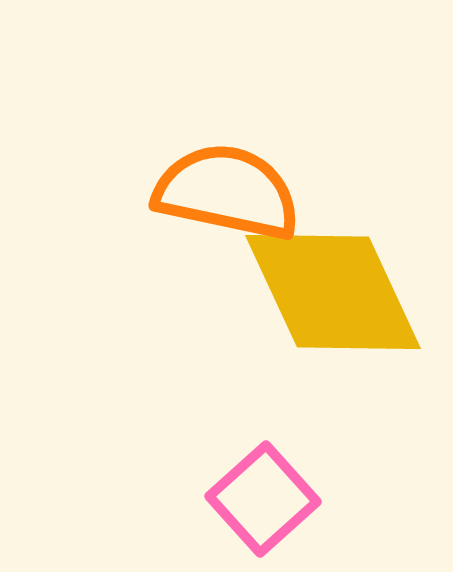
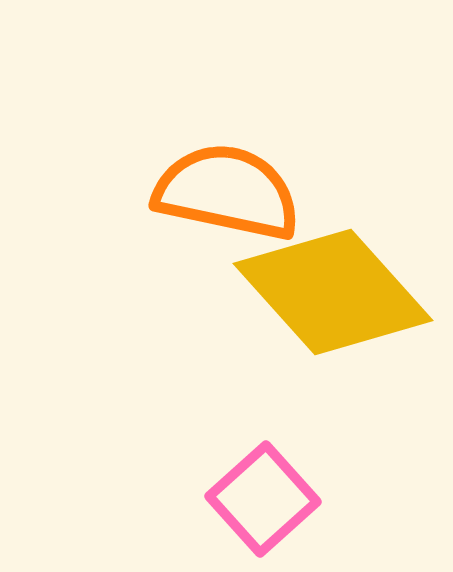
yellow diamond: rotated 17 degrees counterclockwise
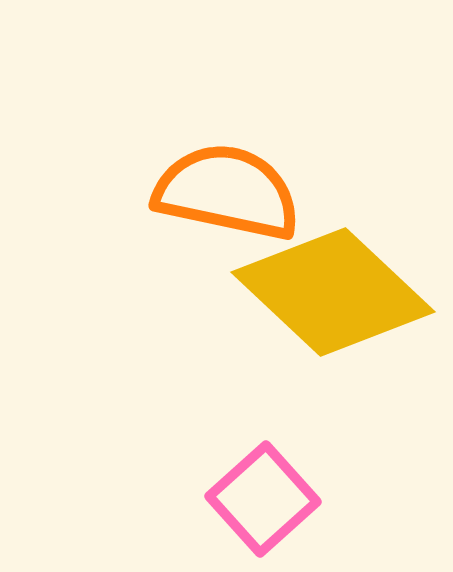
yellow diamond: rotated 5 degrees counterclockwise
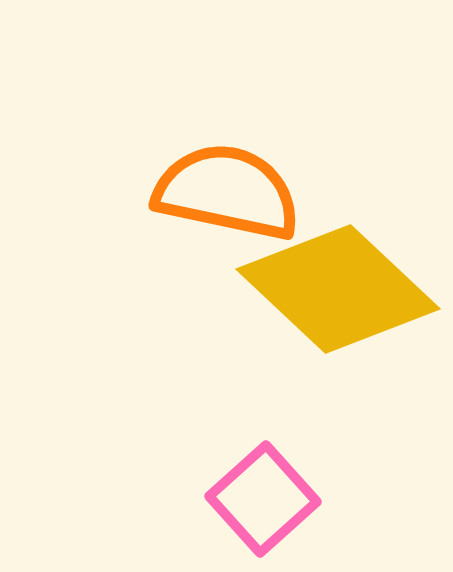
yellow diamond: moved 5 px right, 3 px up
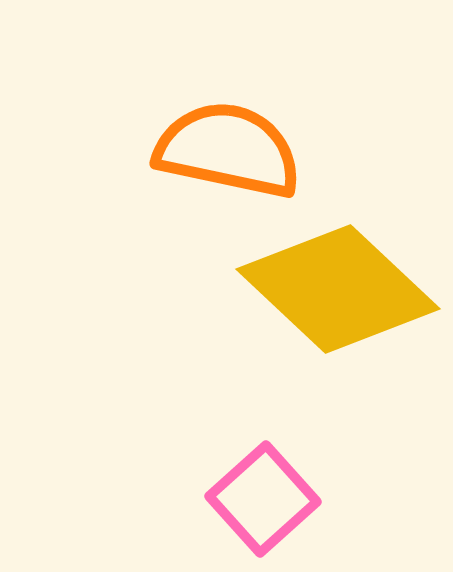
orange semicircle: moved 1 px right, 42 px up
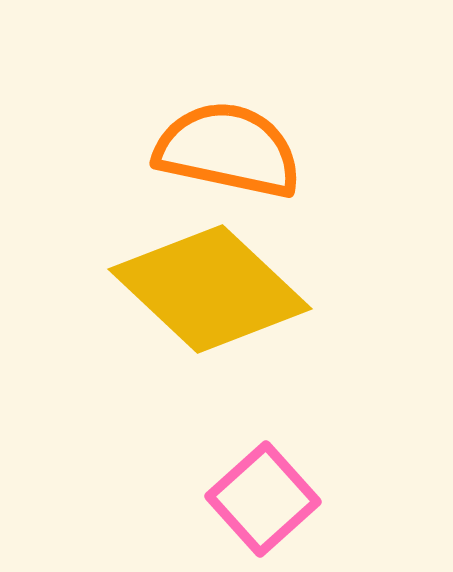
yellow diamond: moved 128 px left
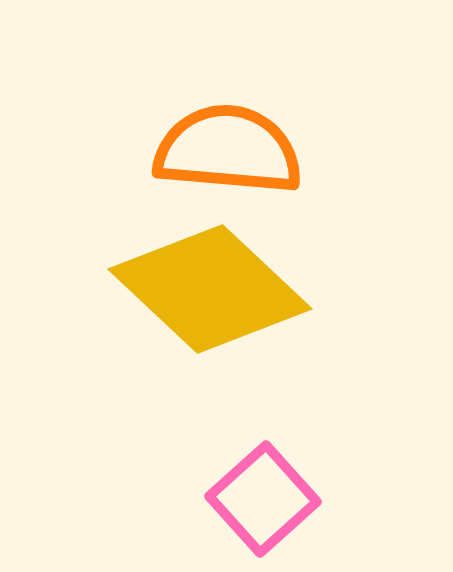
orange semicircle: rotated 7 degrees counterclockwise
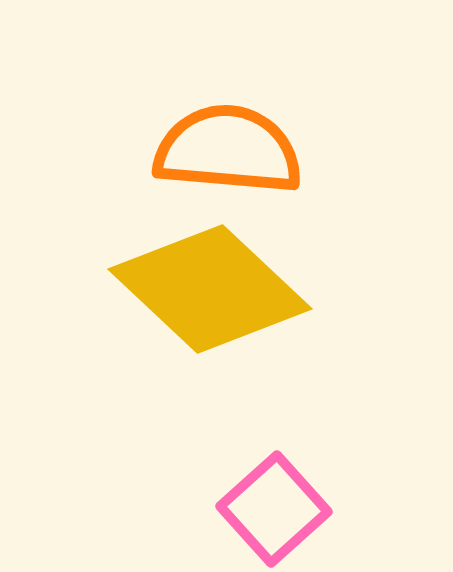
pink square: moved 11 px right, 10 px down
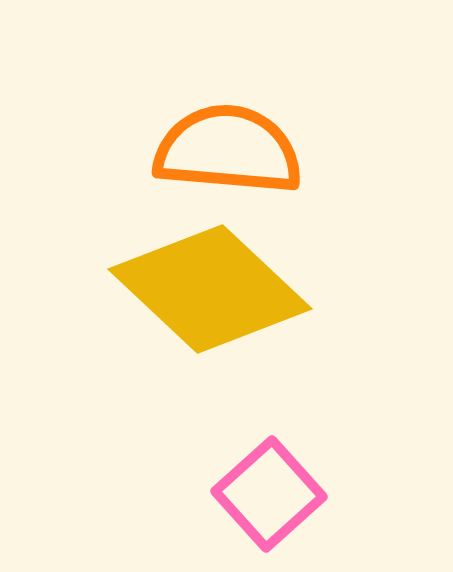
pink square: moved 5 px left, 15 px up
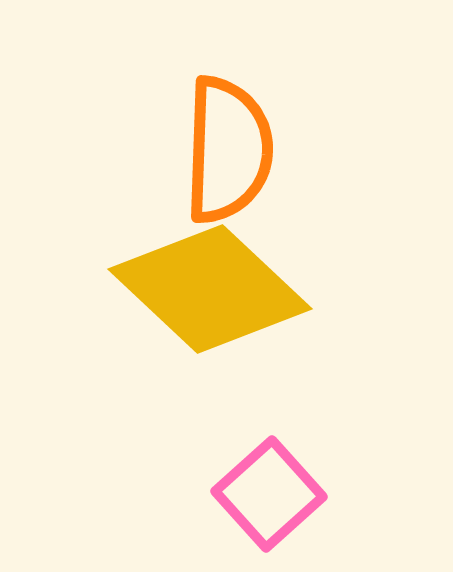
orange semicircle: rotated 87 degrees clockwise
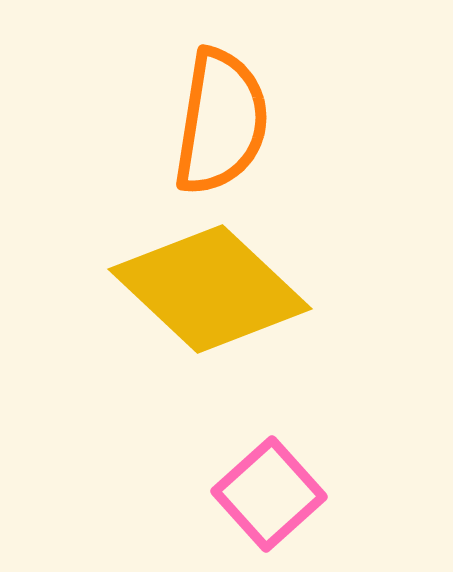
orange semicircle: moved 7 px left, 28 px up; rotated 7 degrees clockwise
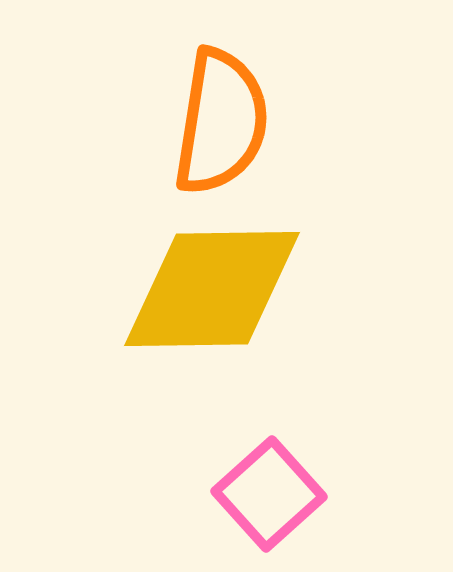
yellow diamond: moved 2 px right; rotated 44 degrees counterclockwise
